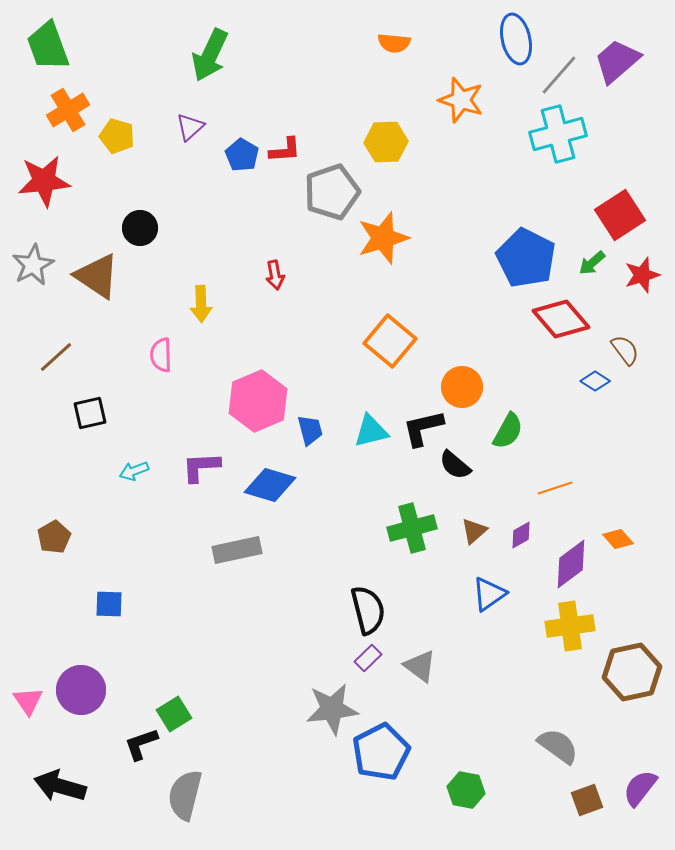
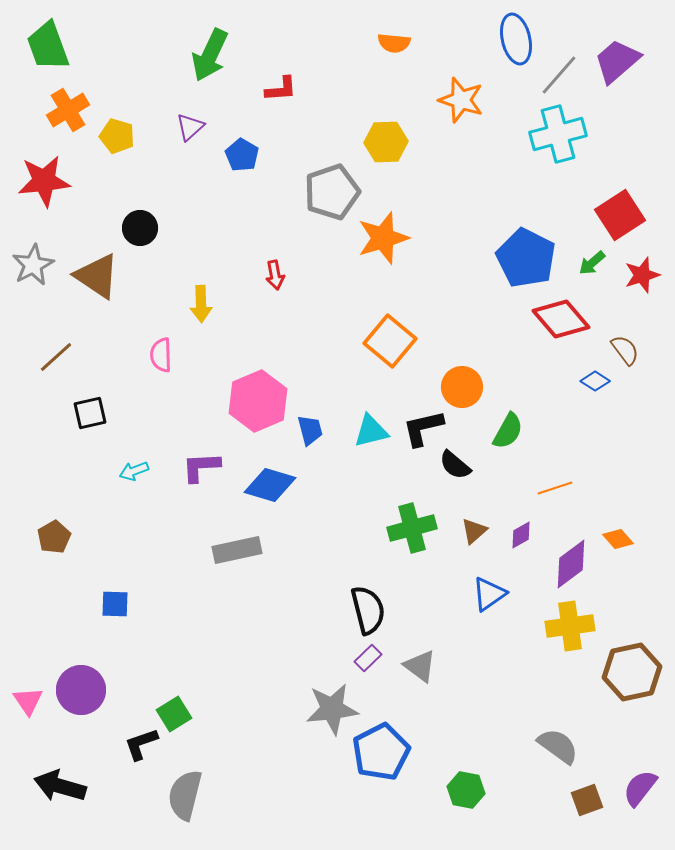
red L-shape at (285, 150): moved 4 px left, 61 px up
blue square at (109, 604): moved 6 px right
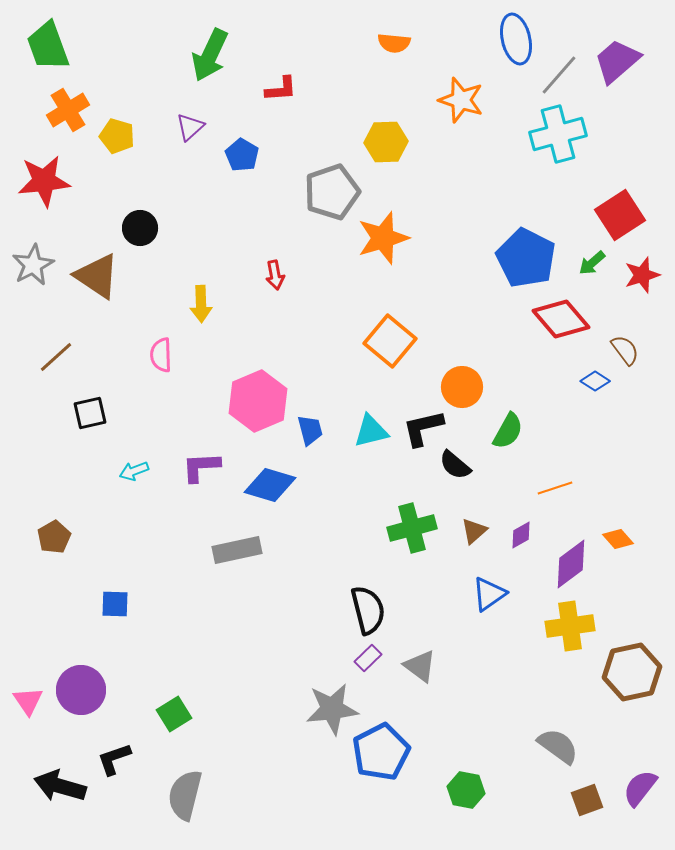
black L-shape at (141, 744): moved 27 px left, 15 px down
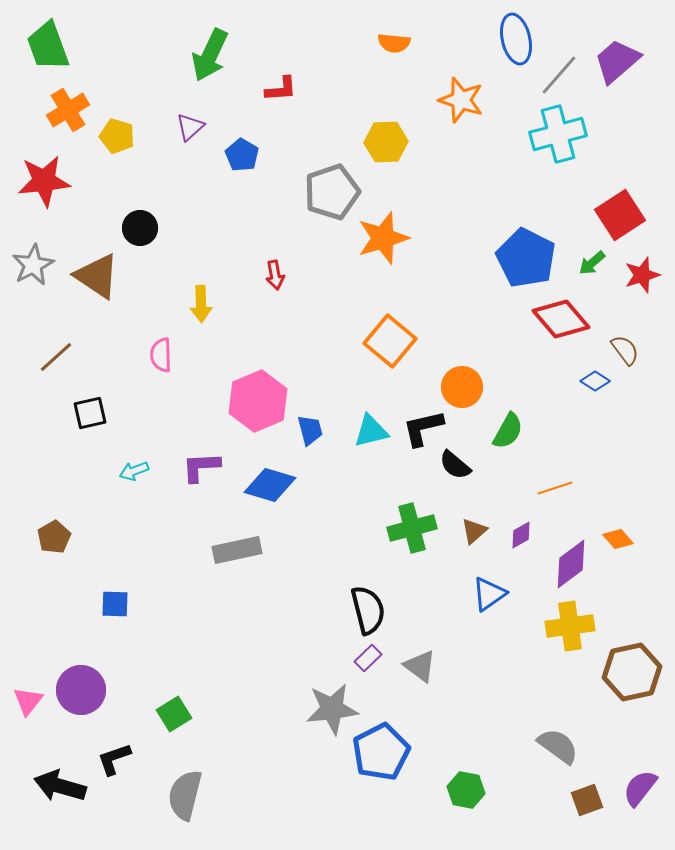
pink triangle at (28, 701): rotated 12 degrees clockwise
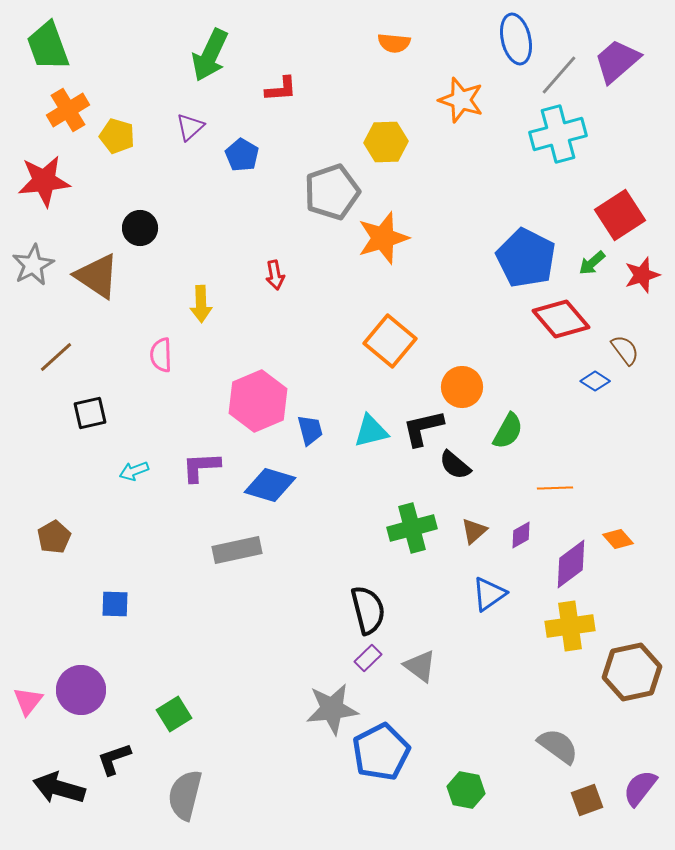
orange line at (555, 488): rotated 16 degrees clockwise
black arrow at (60, 786): moved 1 px left, 2 px down
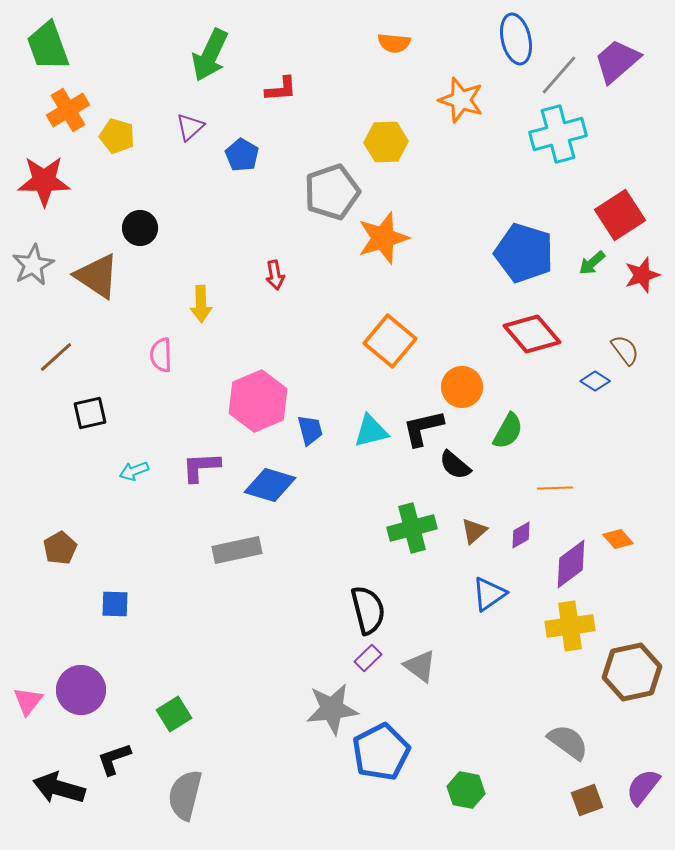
red star at (44, 181): rotated 6 degrees clockwise
blue pentagon at (526, 258): moved 2 px left, 5 px up; rotated 10 degrees counterclockwise
red diamond at (561, 319): moved 29 px left, 15 px down
brown pentagon at (54, 537): moved 6 px right, 11 px down
gray semicircle at (558, 746): moved 10 px right, 4 px up
purple semicircle at (640, 788): moved 3 px right, 1 px up
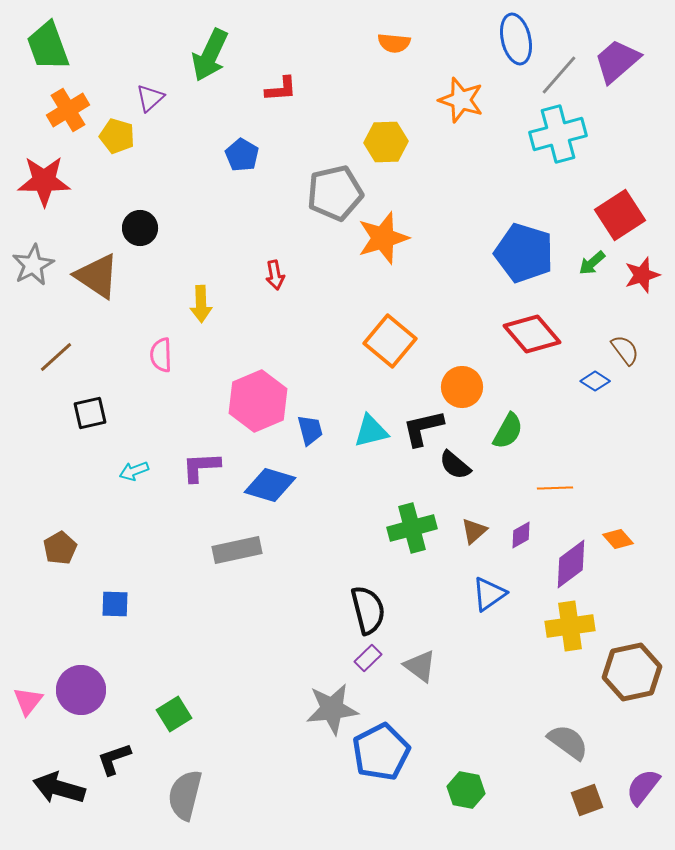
purple triangle at (190, 127): moved 40 px left, 29 px up
gray pentagon at (332, 192): moved 3 px right, 1 px down; rotated 6 degrees clockwise
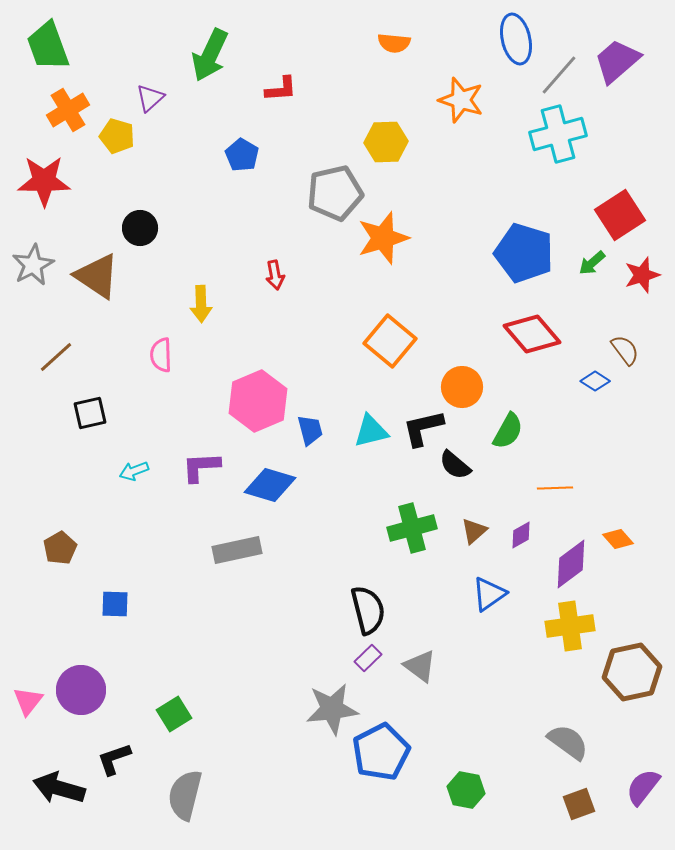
brown square at (587, 800): moved 8 px left, 4 px down
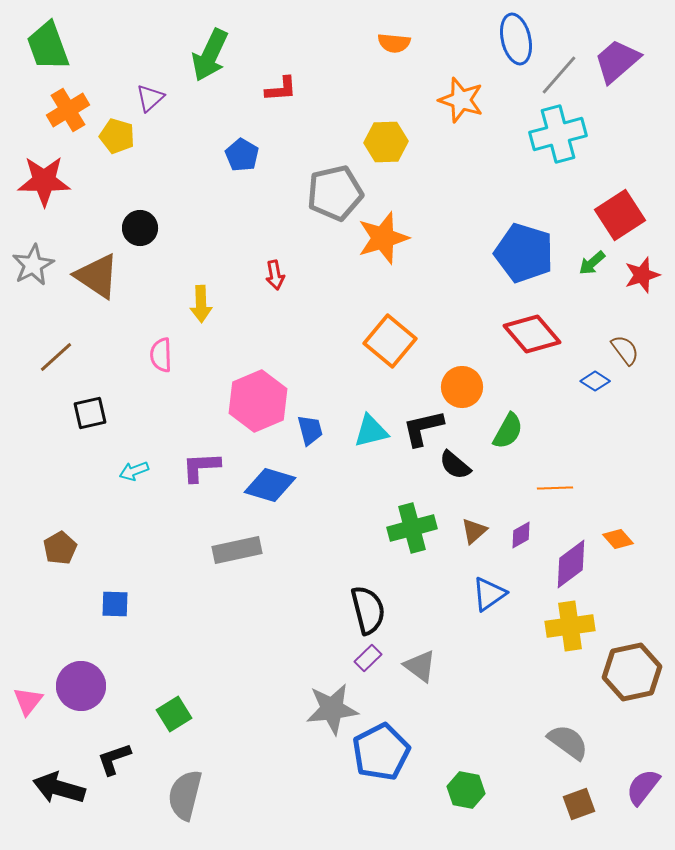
purple circle at (81, 690): moved 4 px up
